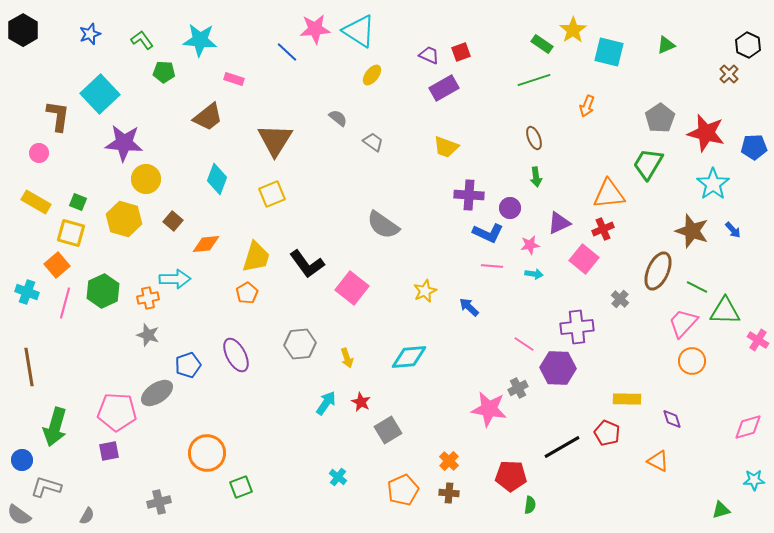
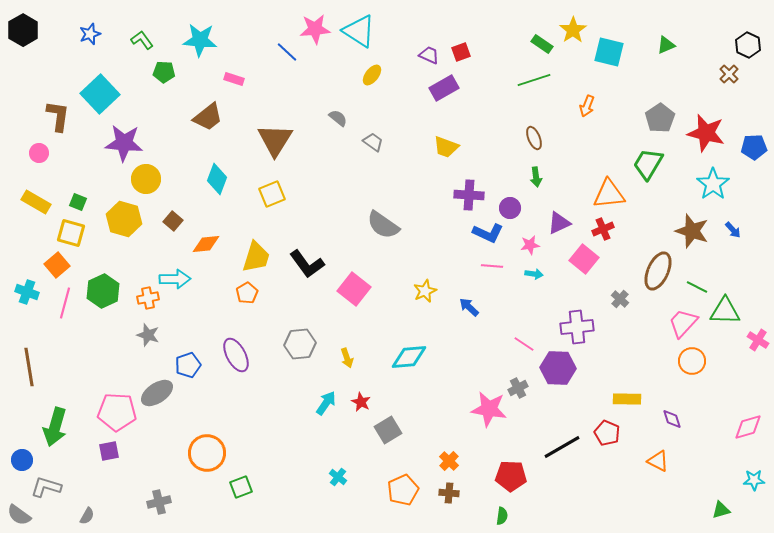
pink square at (352, 288): moved 2 px right, 1 px down
green semicircle at (530, 505): moved 28 px left, 11 px down
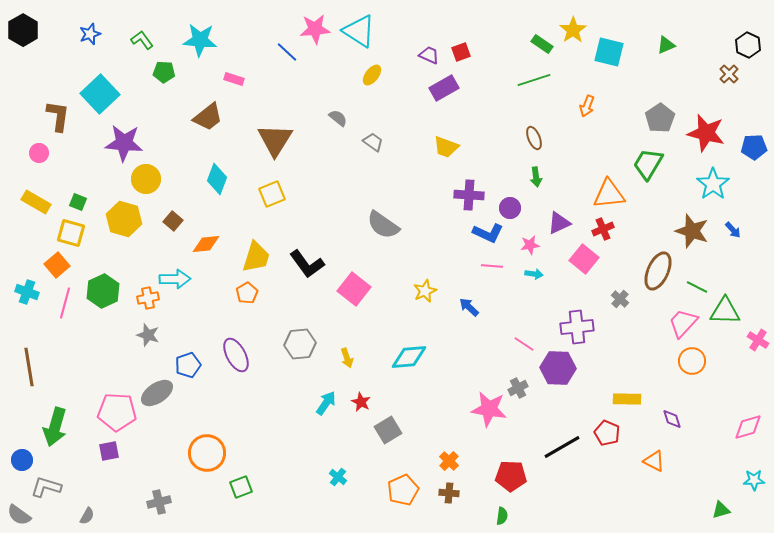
orange triangle at (658, 461): moved 4 px left
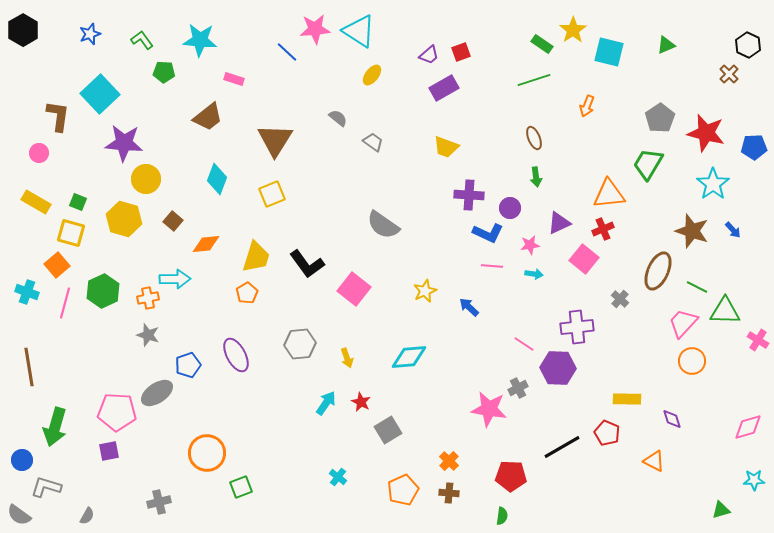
purple trapezoid at (429, 55): rotated 115 degrees clockwise
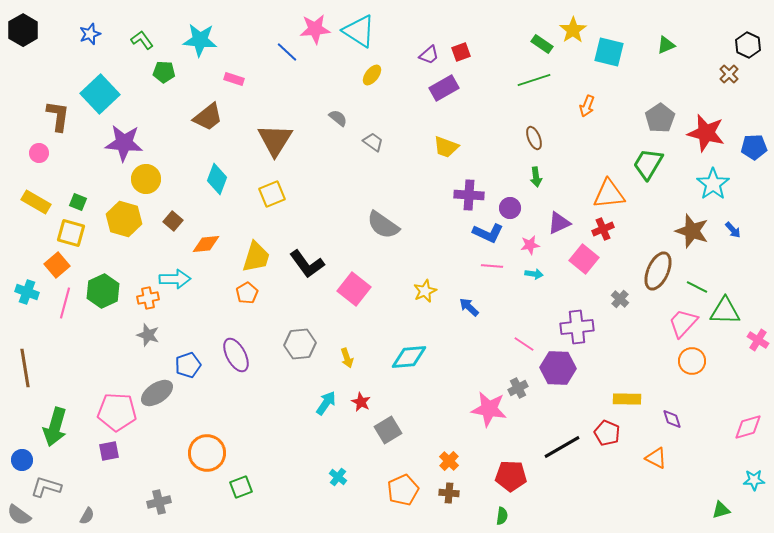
brown line at (29, 367): moved 4 px left, 1 px down
orange triangle at (654, 461): moved 2 px right, 3 px up
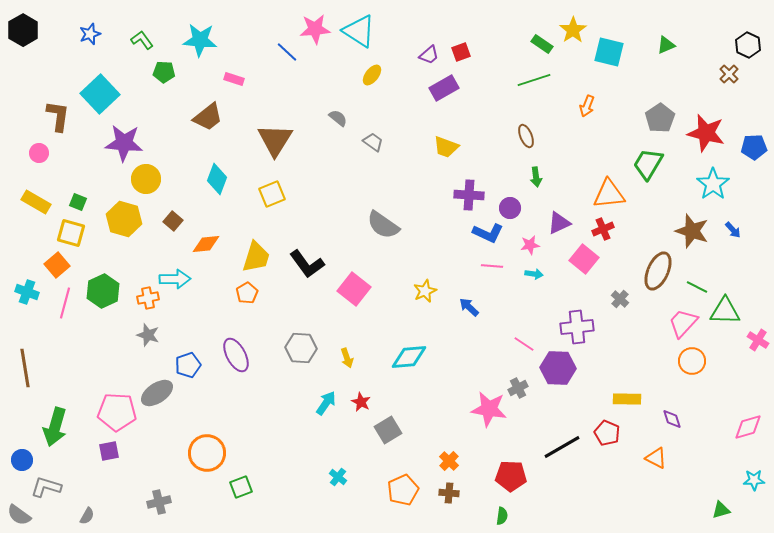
brown ellipse at (534, 138): moved 8 px left, 2 px up
gray hexagon at (300, 344): moved 1 px right, 4 px down; rotated 8 degrees clockwise
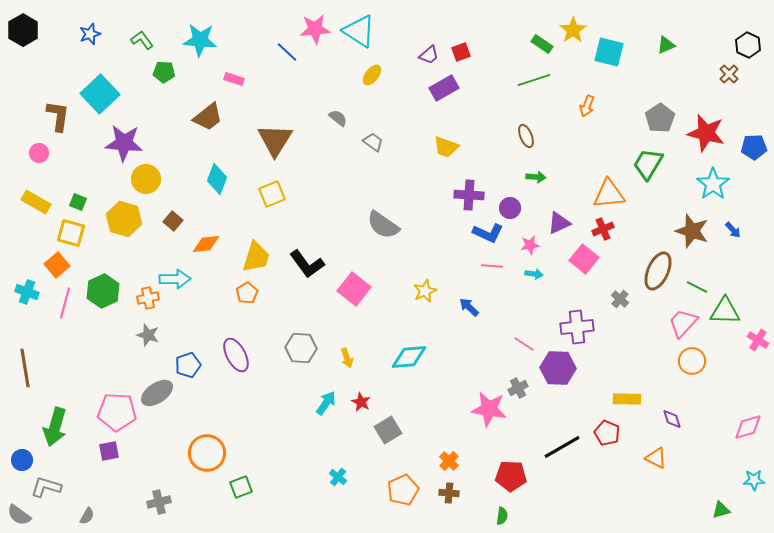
green arrow at (536, 177): rotated 78 degrees counterclockwise
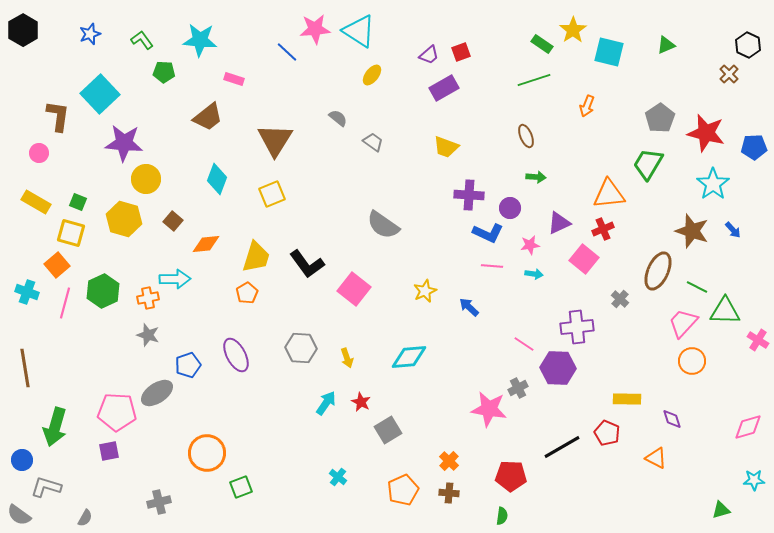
gray semicircle at (87, 516): moved 2 px left, 2 px down
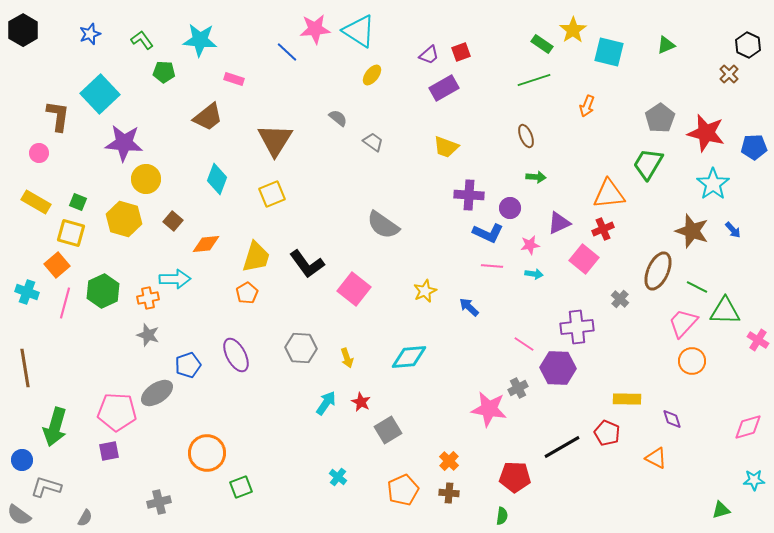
red pentagon at (511, 476): moved 4 px right, 1 px down
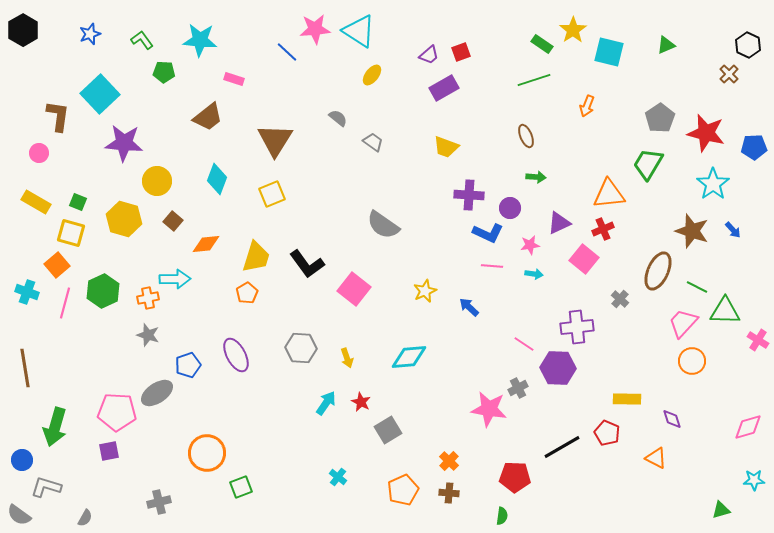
yellow circle at (146, 179): moved 11 px right, 2 px down
